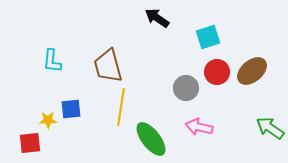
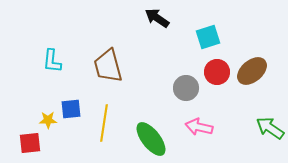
yellow line: moved 17 px left, 16 px down
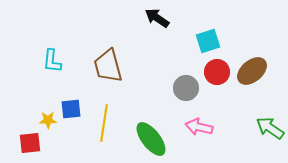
cyan square: moved 4 px down
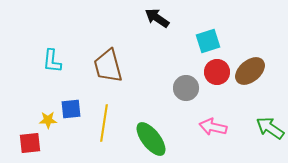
brown ellipse: moved 2 px left
pink arrow: moved 14 px right
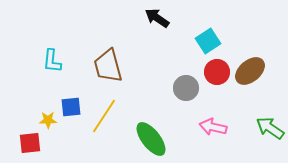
cyan square: rotated 15 degrees counterclockwise
blue square: moved 2 px up
yellow line: moved 7 px up; rotated 24 degrees clockwise
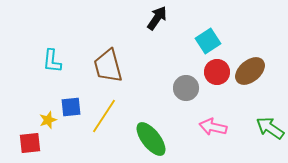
black arrow: rotated 90 degrees clockwise
yellow star: rotated 18 degrees counterclockwise
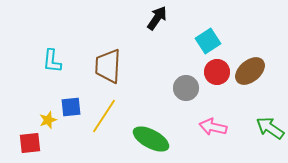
brown trapezoid: rotated 18 degrees clockwise
green ellipse: rotated 24 degrees counterclockwise
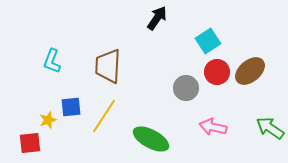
cyan L-shape: rotated 15 degrees clockwise
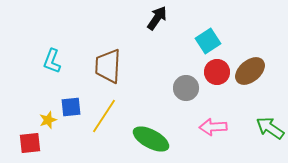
pink arrow: rotated 16 degrees counterclockwise
